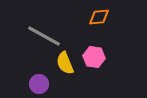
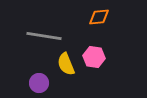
gray line: rotated 20 degrees counterclockwise
yellow semicircle: moved 1 px right, 1 px down
purple circle: moved 1 px up
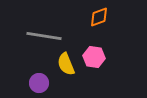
orange diamond: rotated 15 degrees counterclockwise
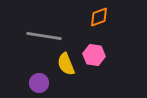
pink hexagon: moved 2 px up
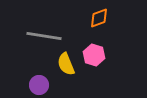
orange diamond: moved 1 px down
pink hexagon: rotated 10 degrees clockwise
purple circle: moved 2 px down
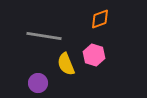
orange diamond: moved 1 px right, 1 px down
purple circle: moved 1 px left, 2 px up
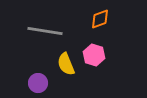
gray line: moved 1 px right, 5 px up
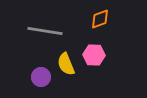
pink hexagon: rotated 15 degrees counterclockwise
purple circle: moved 3 px right, 6 px up
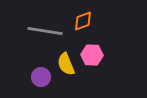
orange diamond: moved 17 px left, 2 px down
pink hexagon: moved 2 px left
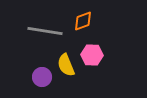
yellow semicircle: moved 1 px down
purple circle: moved 1 px right
